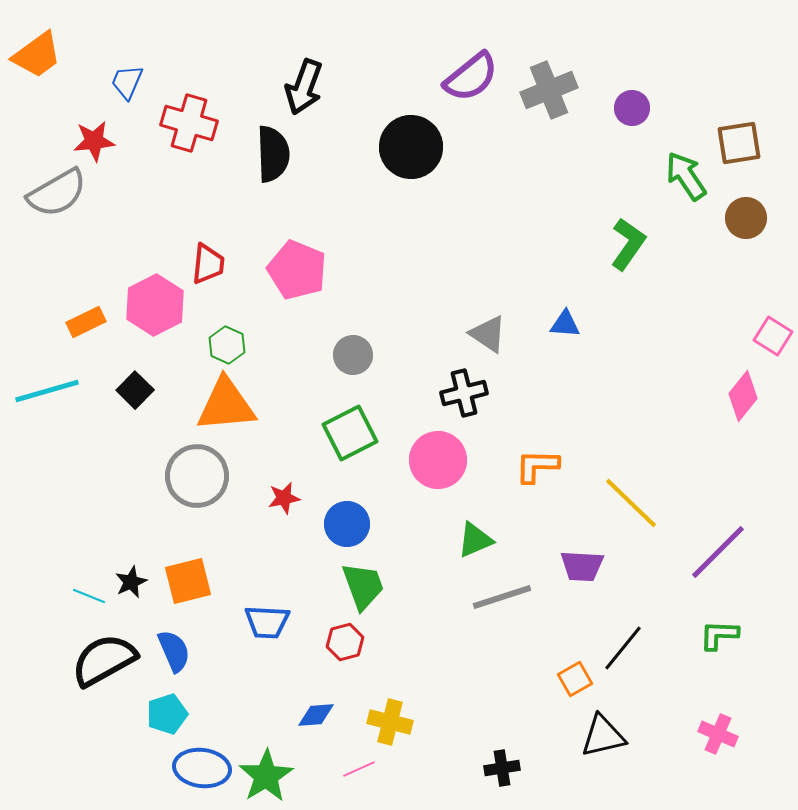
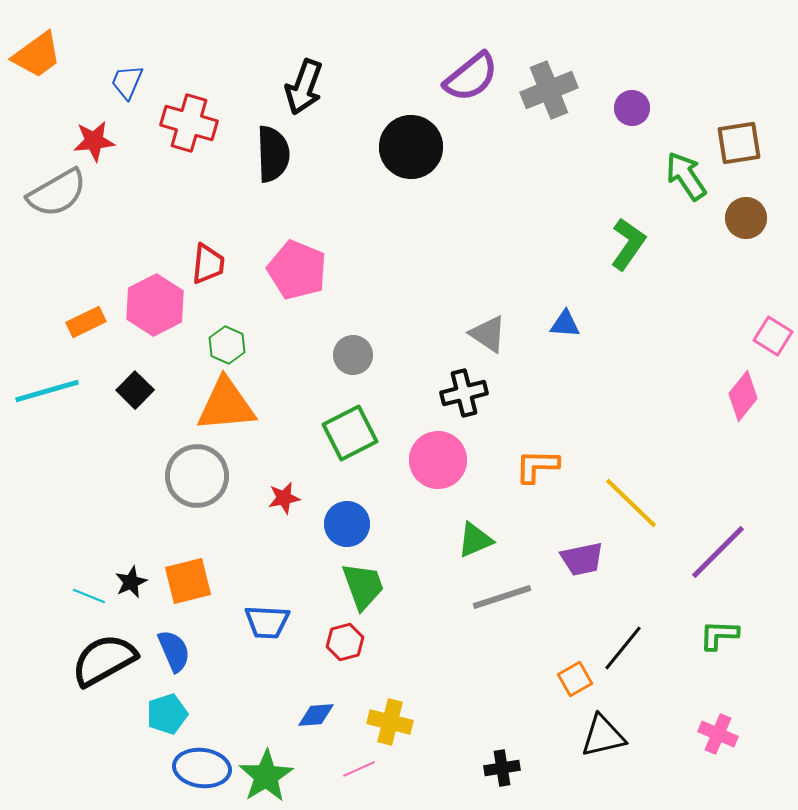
purple trapezoid at (582, 566): moved 7 px up; rotated 15 degrees counterclockwise
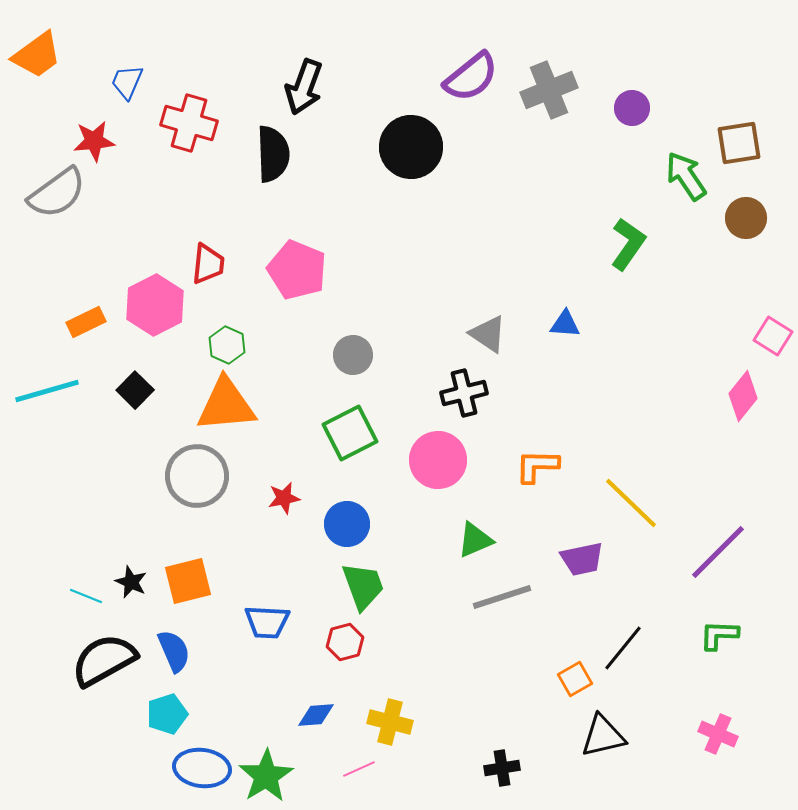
gray semicircle at (57, 193): rotated 6 degrees counterclockwise
black star at (131, 582): rotated 24 degrees counterclockwise
cyan line at (89, 596): moved 3 px left
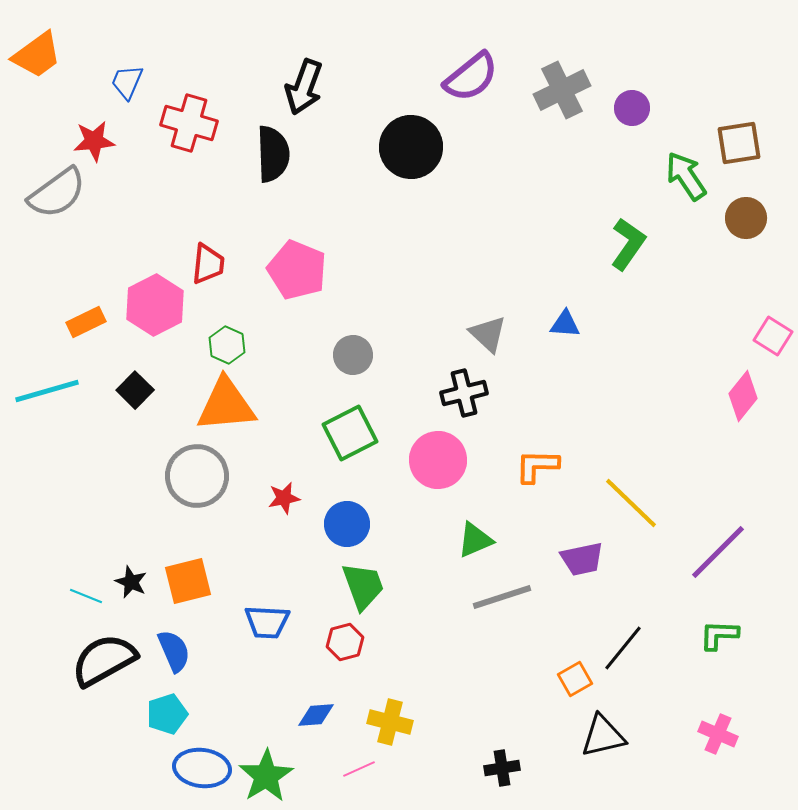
gray cross at (549, 90): moved 13 px right; rotated 4 degrees counterclockwise
gray triangle at (488, 334): rotated 9 degrees clockwise
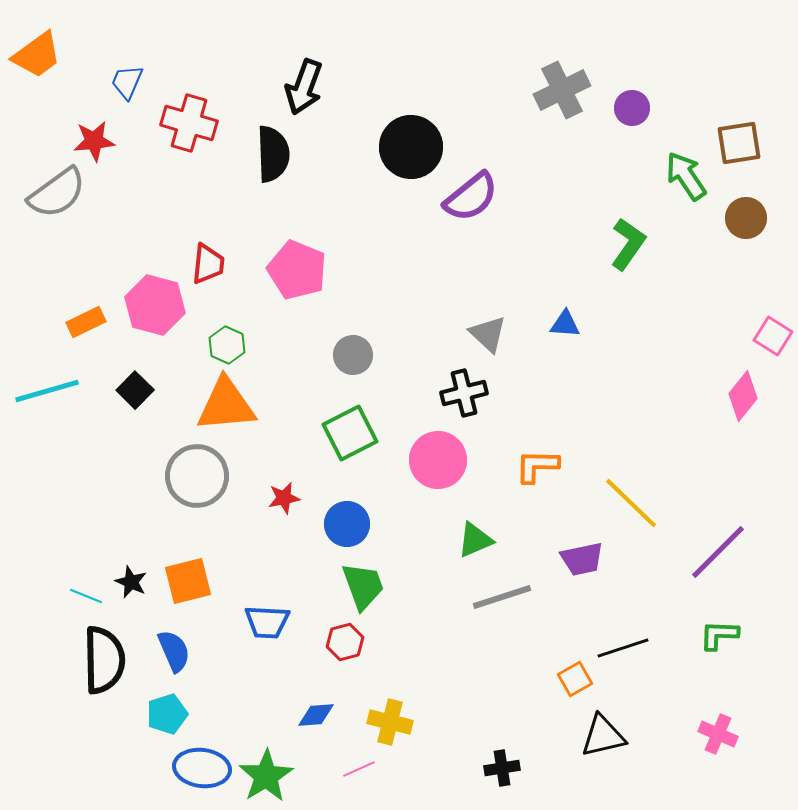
purple semicircle at (471, 77): moved 120 px down
pink hexagon at (155, 305): rotated 18 degrees counterclockwise
black line at (623, 648): rotated 33 degrees clockwise
black semicircle at (104, 660): rotated 118 degrees clockwise
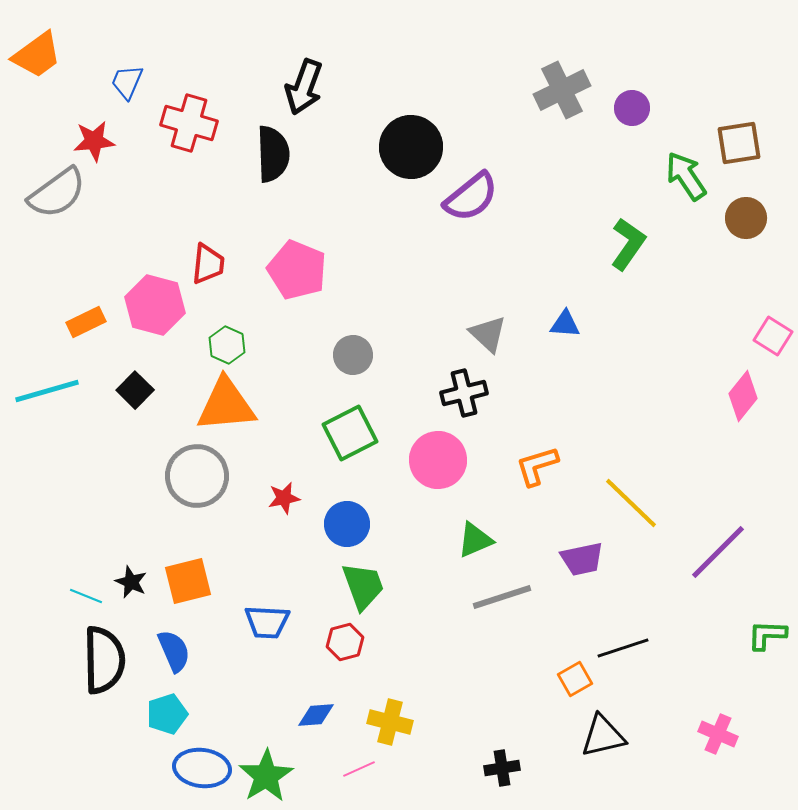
orange L-shape at (537, 466): rotated 18 degrees counterclockwise
green L-shape at (719, 635): moved 48 px right
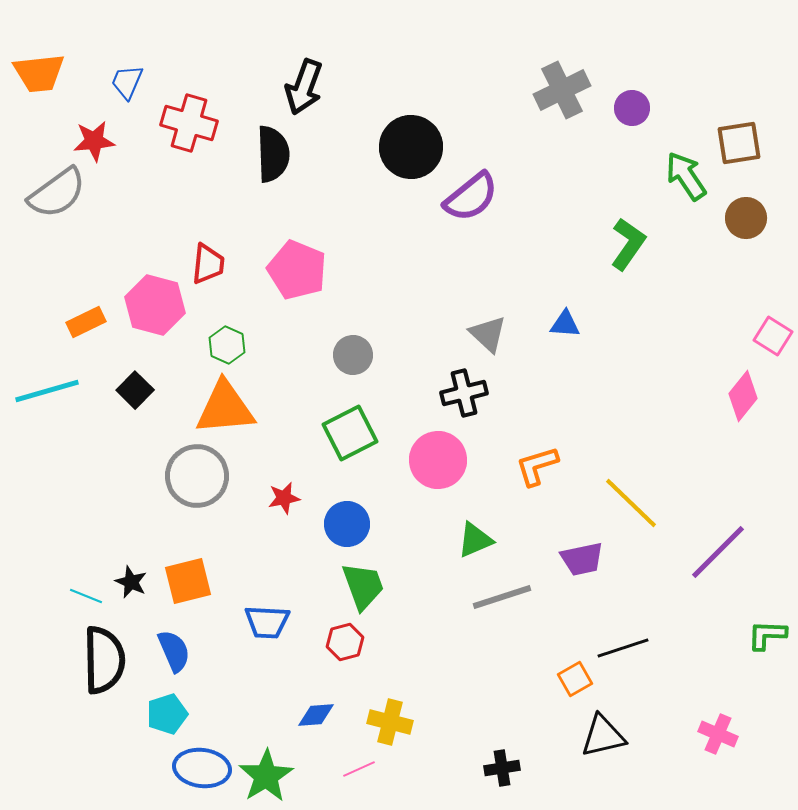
orange trapezoid at (37, 55): moved 2 px right, 18 px down; rotated 30 degrees clockwise
orange triangle at (226, 405): moved 1 px left, 3 px down
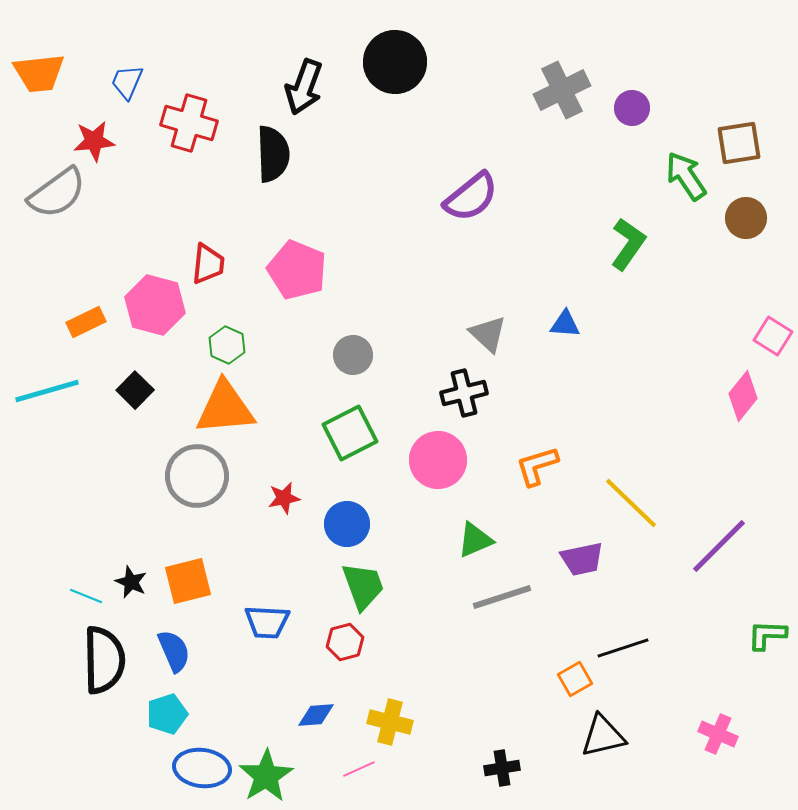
black circle at (411, 147): moved 16 px left, 85 px up
purple line at (718, 552): moved 1 px right, 6 px up
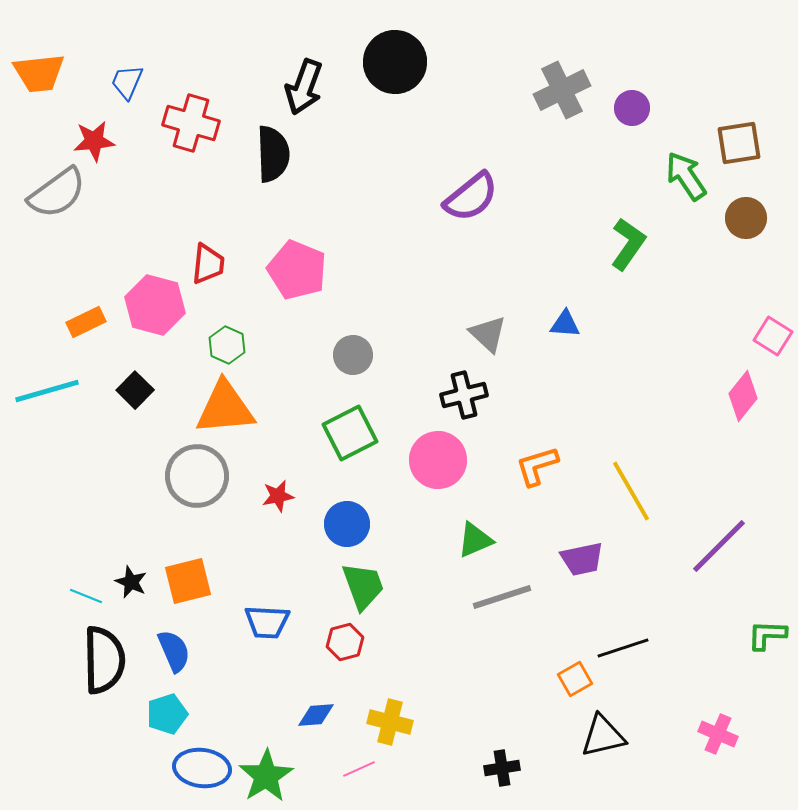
red cross at (189, 123): moved 2 px right
black cross at (464, 393): moved 2 px down
red star at (284, 498): moved 6 px left, 2 px up
yellow line at (631, 503): moved 12 px up; rotated 16 degrees clockwise
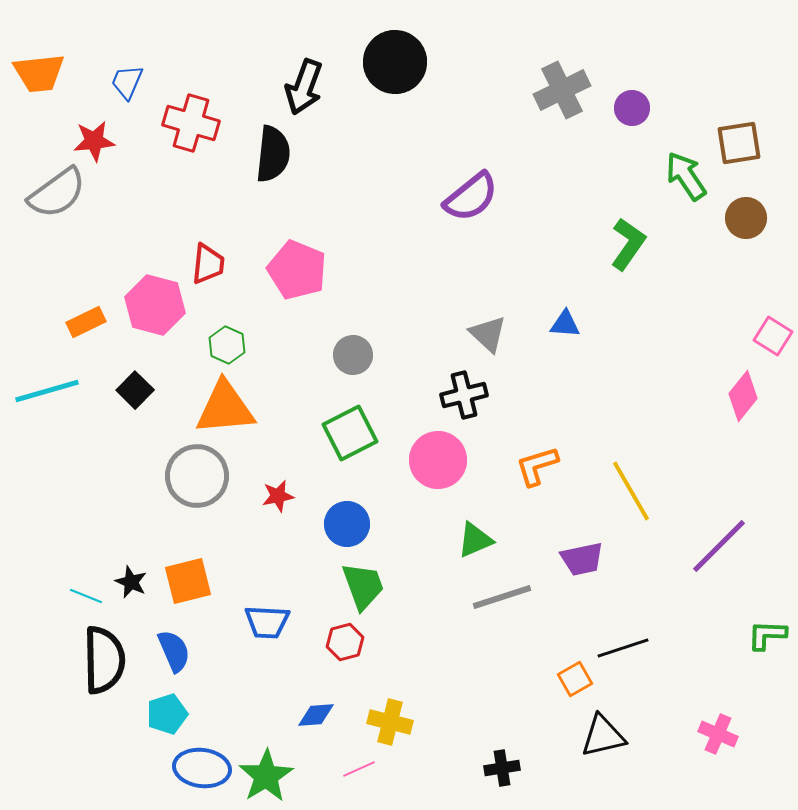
black semicircle at (273, 154): rotated 8 degrees clockwise
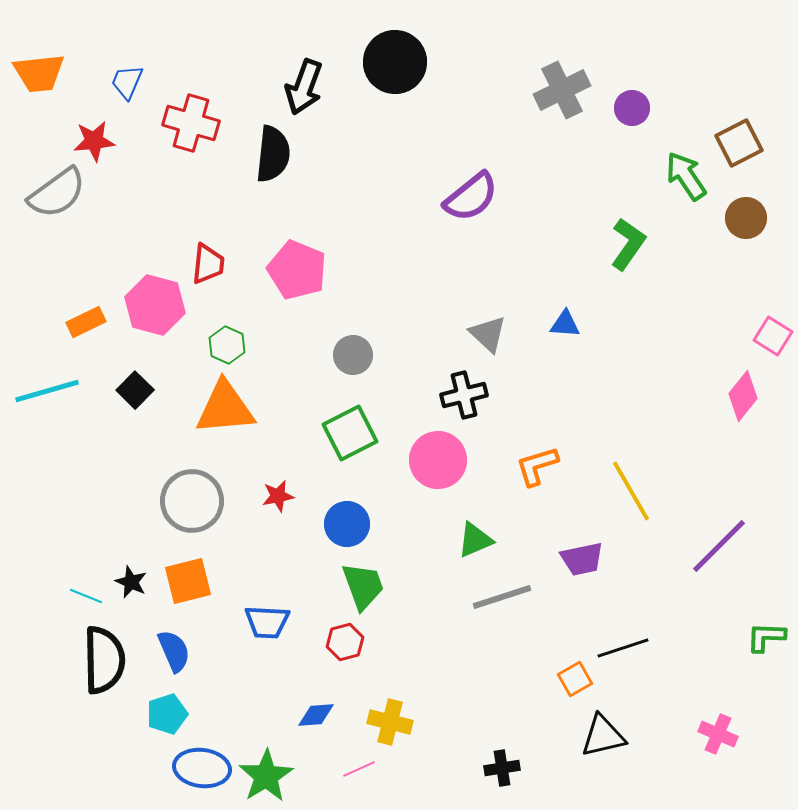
brown square at (739, 143): rotated 18 degrees counterclockwise
gray circle at (197, 476): moved 5 px left, 25 px down
green L-shape at (767, 635): moved 1 px left, 2 px down
